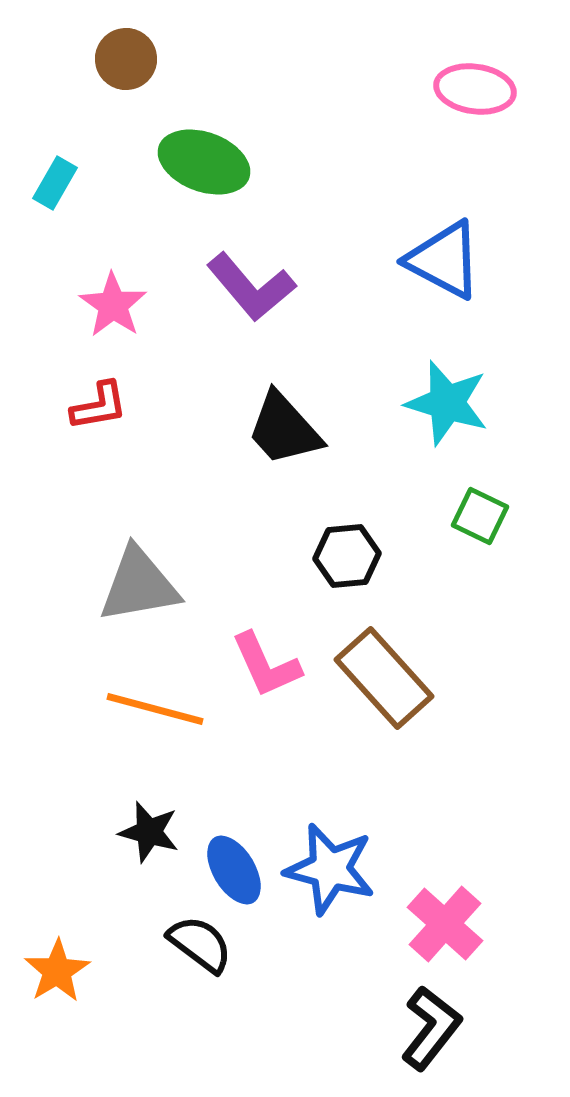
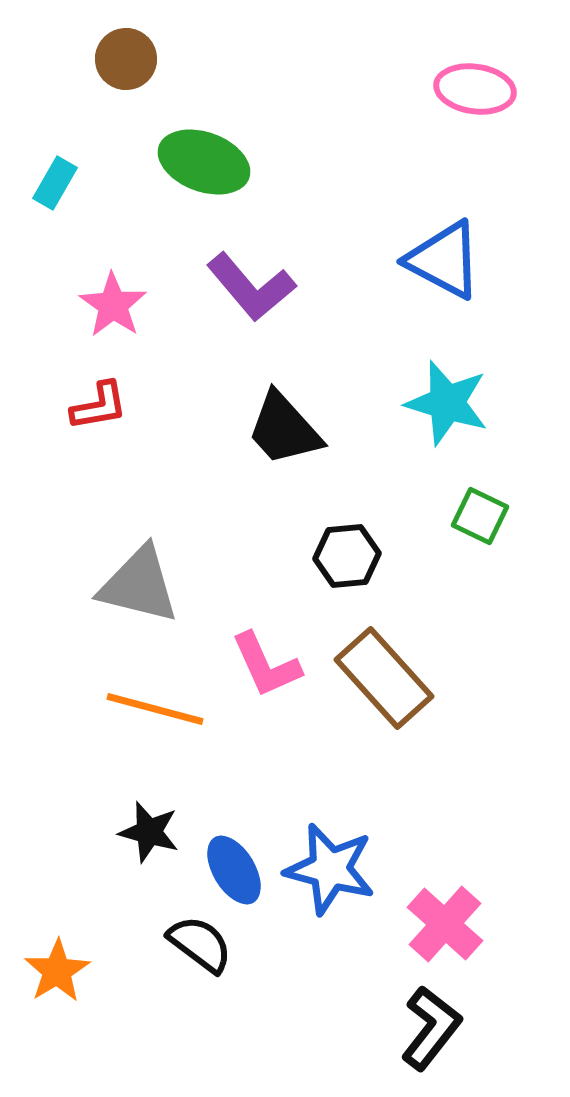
gray triangle: rotated 24 degrees clockwise
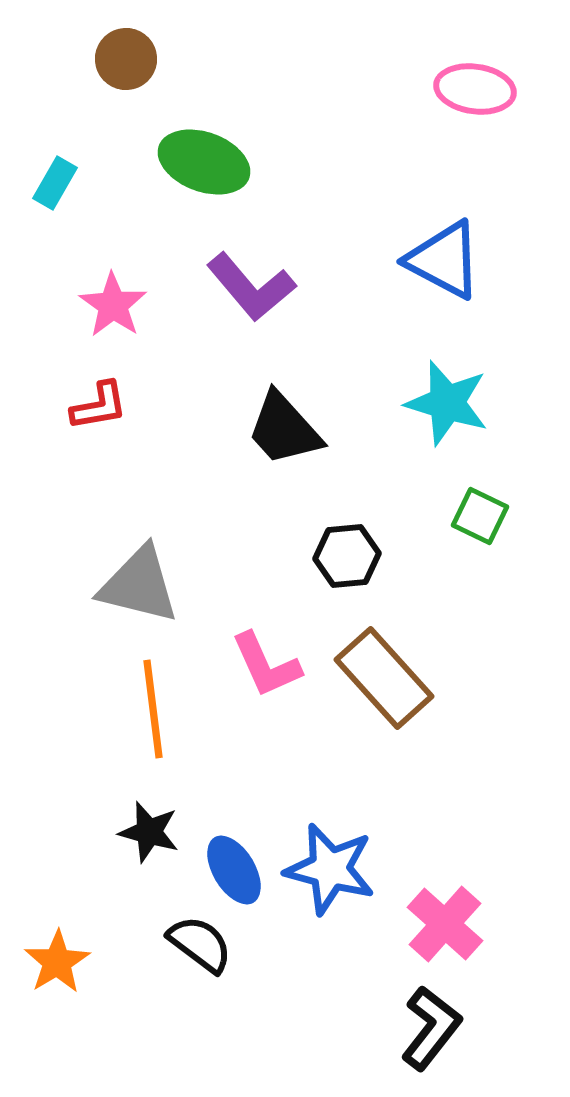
orange line: moved 2 px left; rotated 68 degrees clockwise
orange star: moved 9 px up
